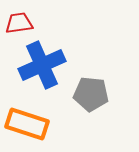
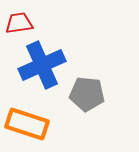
gray pentagon: moved 4 px left
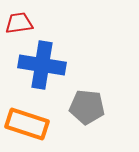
blue cross: rotated 33 degrees clockwise
gray pentagon: moved 13 px down
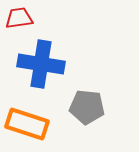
red trapezoid: moved 5 px up
blue cross: moved 1 px left, 1 px up
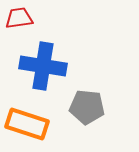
blue cross: moved 2 px right, 2 px down
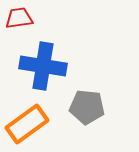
orange rectangle: rotated 54 degrees counterclockwise
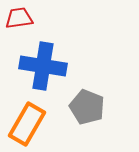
gray pentagon: rotated 16 degrees clockwise
orange rectangle: rotated 24 degrees counterclockwise
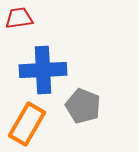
blue cross: moved 4 px down; rotated 12 degrees counterclockwise
gray pentagon: moved 4 px left, 1 px up
